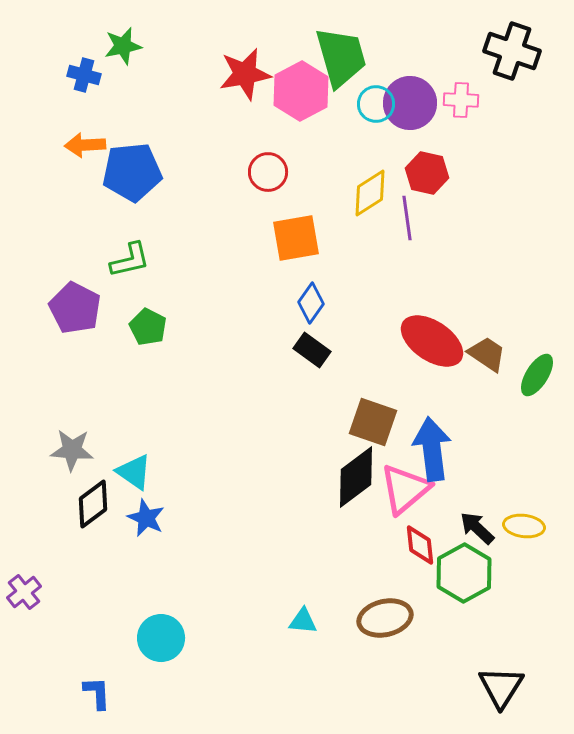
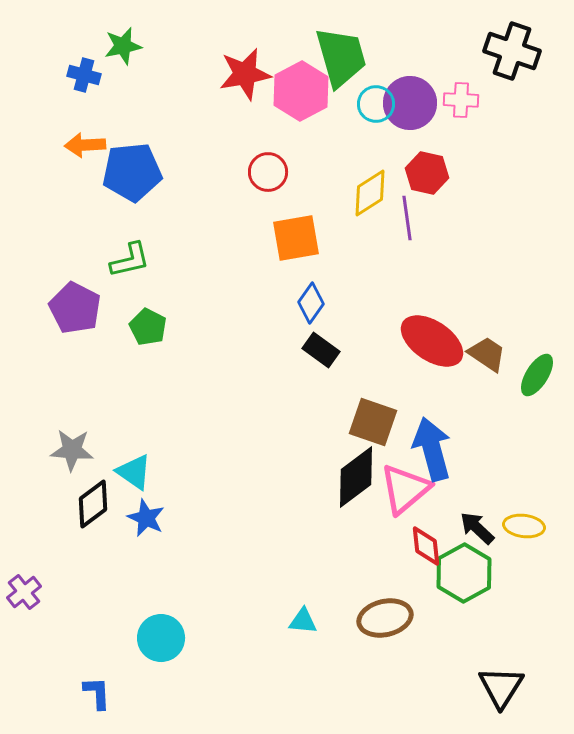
black rectangle at (312, 350): moved 9 px right
blue arrow at (432, 449): rotated 8 degrees counterclockwise
red diamond at (420, 545): moved 6 px right, 1 px down
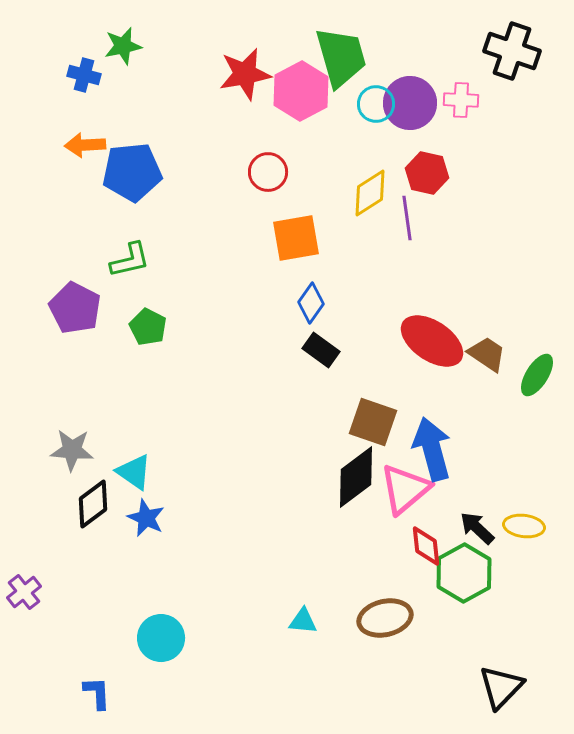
black triangle at (501, 687): rotated 12 degrees clockwise
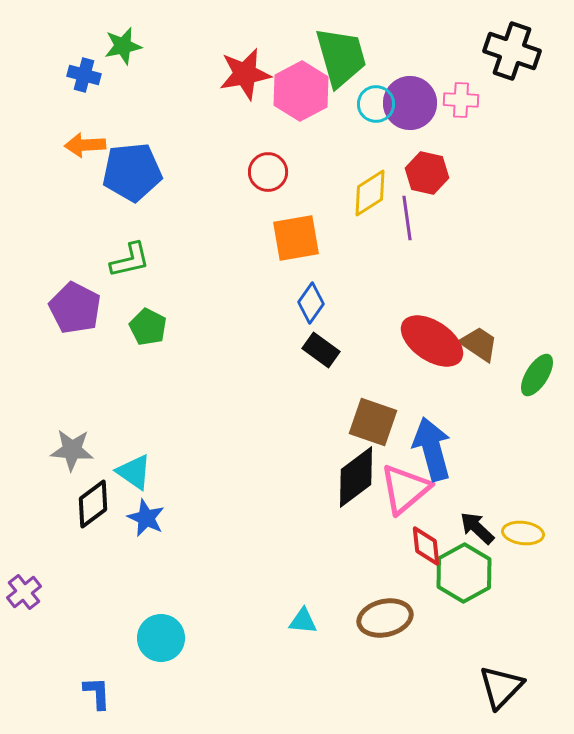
brown trapezoid at (487, 354): moved 8 px left, 10 px up
yellow ellipse at (524, 526): moved 1 px left, 7 px down
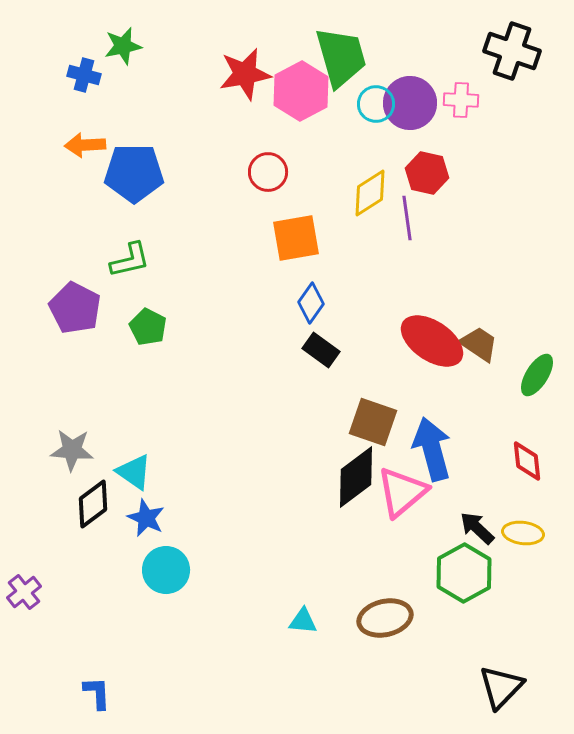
blue pentagon at (132, 172): moved 2 px right, 1 px down; rotated 6 degrees clockwise
pink triangle at (405, 489): moved 3 px left, 3 px down
red diamond at (426, 546): moved 101 px right, 85 px up
cyan circle at (161, 638): moved 5 px right, 68 px up
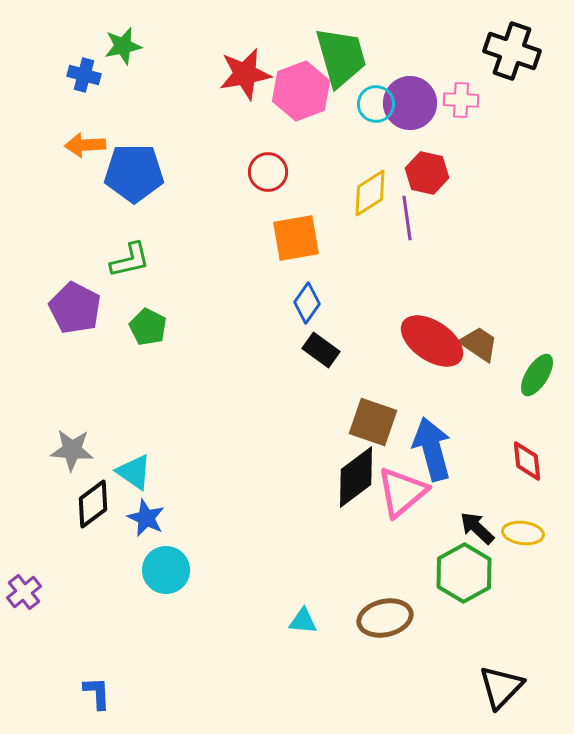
pink hexagon at (301, 91): rotated 8 degrees clockwise
blue diamond at (311, 303): moved 4 px left
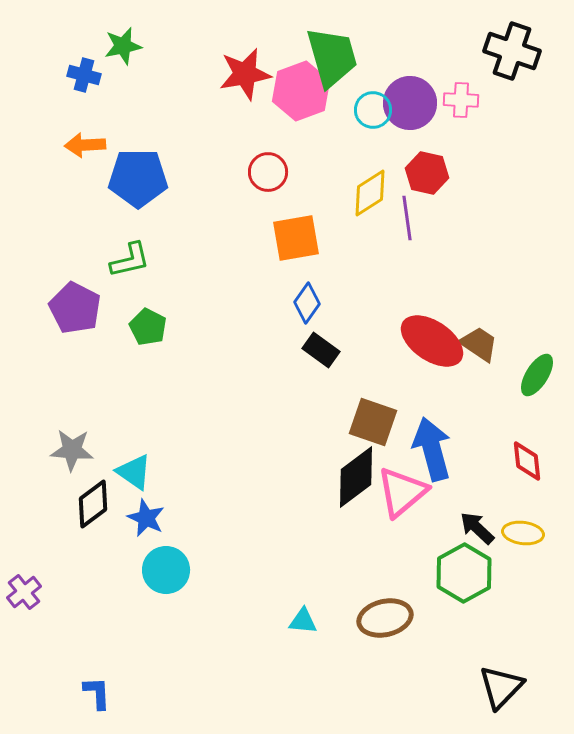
green trapezoid at (341, 57): moved 9 px left
cyan circle at (376, 104): moved 3 px left, 6 px down
blue pentagon at (134, 173): moved 4 px right, 5 px down
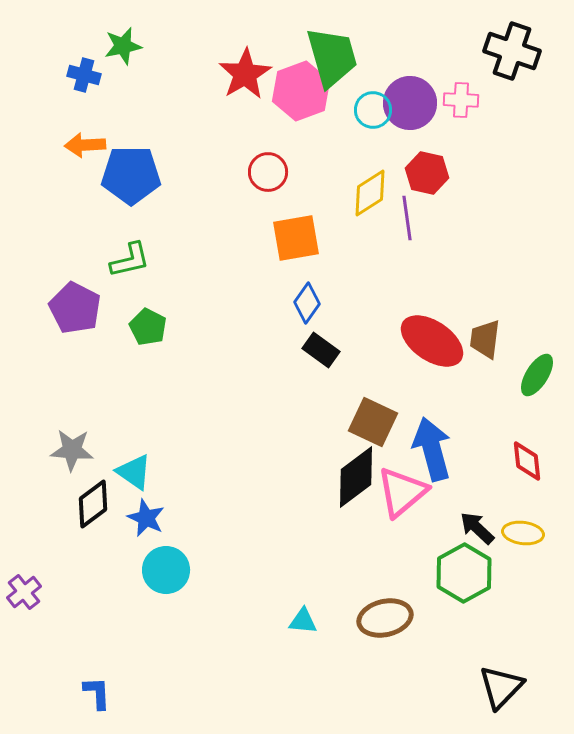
red star at (245, 74): rotated 20 degrees counterclockwise
blue pentagon at (138, 178): moved 7 px left, 3 px up
brown trapezoid at (479, 344): moved 6 px right, 5 px up; rotated 117 degrees counterclockwise
brown square at (373, 422): rotated 6 degrees clockwise
